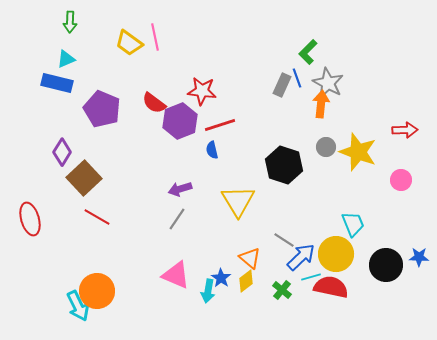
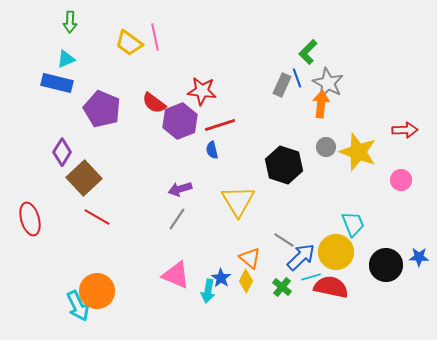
yellow circle at (336, 254): moved 2 px up
yellow diamond at (246, 281): rotated 25 degrees counterclockwise
green cross at (282, 290): moved 3 px up
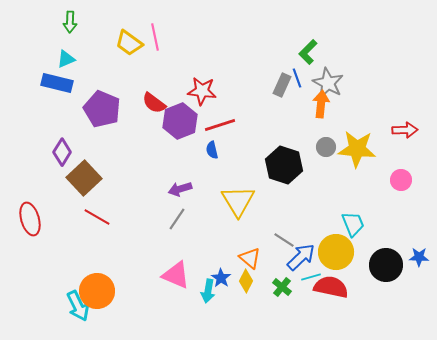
yellow star at (358, 152): moved 1 px left, 3 px up; rotated 15 degrees counterclockwise
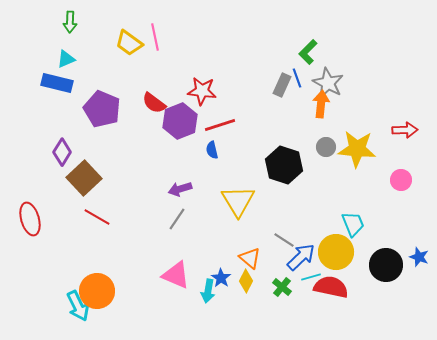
blue star at (419, 257): rotated 18 degrees clockwise
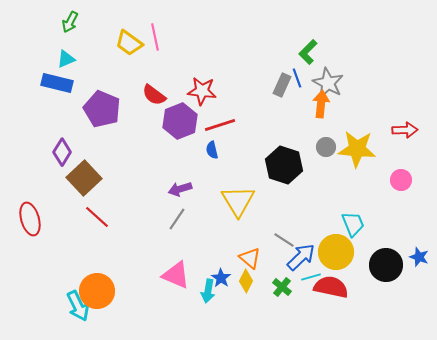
green arrow at (70, 22): rotated 25 degrees clockwise
red semicircle at (154, 103): moved 8 px up
red line at (97, 217): rotated 12 degrees clockwise
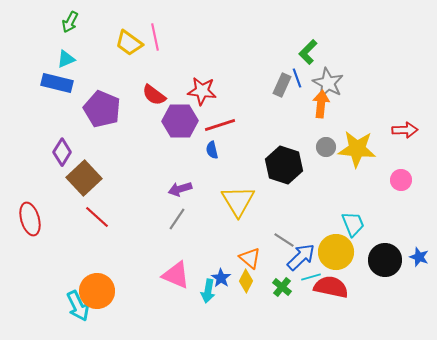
purple hexagon at (180, 121): rotated 20 degrees clockwise
black circle at (386, 265): moved 1 px left, 5 px up
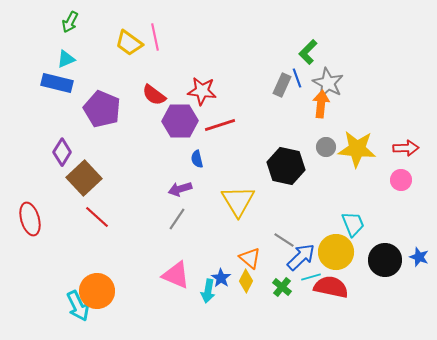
red arrow at (405, 130): moved 1 px right, 18 px down
blue semicircle at (212, 150): moved 15 px left, 9 px down
black hexagon at (284, 165): moved 2 px right, 1 px down; rotated 6 degrees counterclockwise
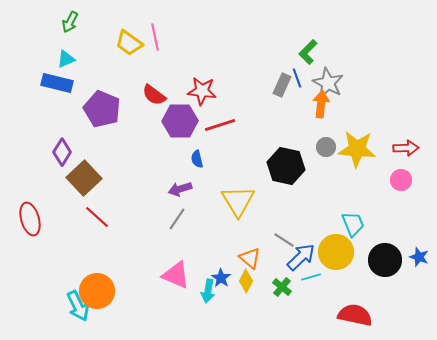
red semicircle at (331, 287): moved 24 px right, 28 px down
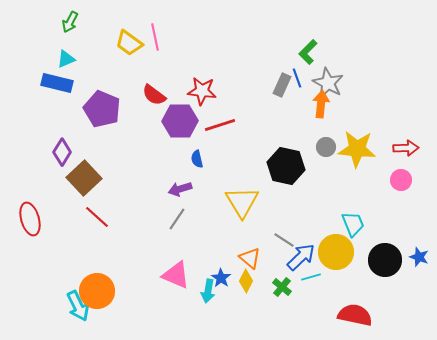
yellow triangle at (238, 201): moved 4 px right, 1 px down
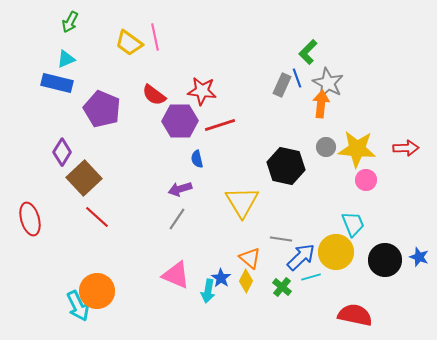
pink circle at (401, 180): moved 35 px left
gray line at (284, 240): moved 3 px left, 1 px up; rotated 25 degrees counterclockwise
